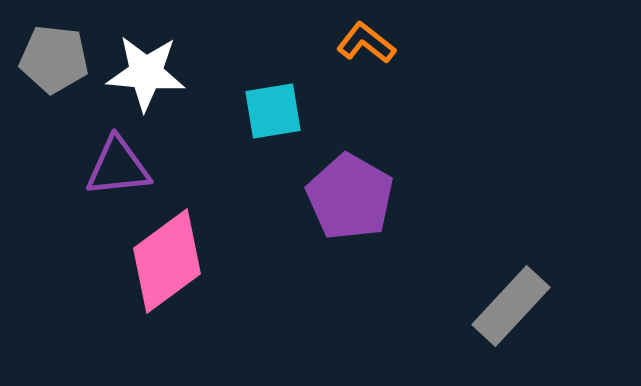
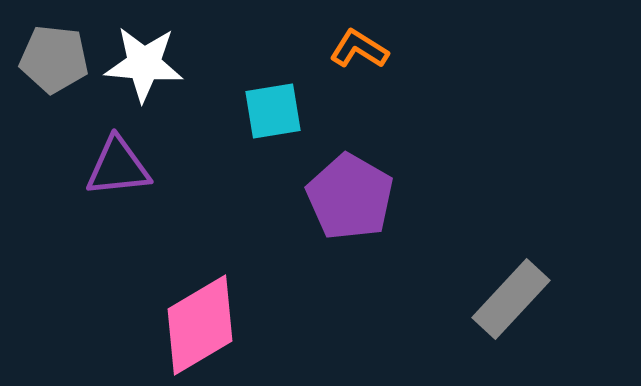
orange L-shape: moved 7 px left, 6 px down; rotated 6 degrees counterclockwise
white star: moved 2 px left, 9 px up
pink diamond: moved 33 px right, 64 px down; rotated 6 degrees clockwise
gray rectangle: moved 7 px up
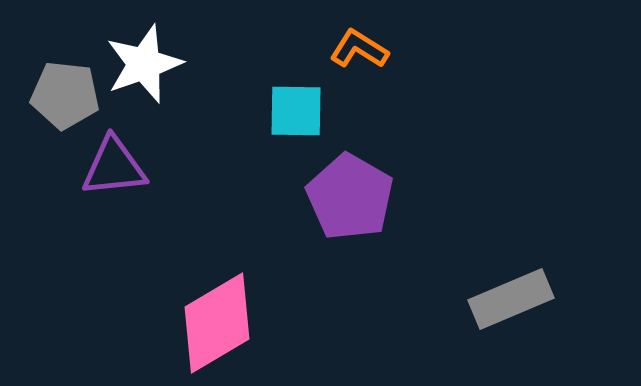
gray pentagon: moved 11 px right, 36 px down
white star: rotated 24 degrees counterclockwise
cyan square: moved 23 px right; rotated 10 degrees clockwise
purple triangle: moved 4 px left
gray rectangle: rotated 24 degrees clockwise
pink diamond: moved 17 px right, 2 px up
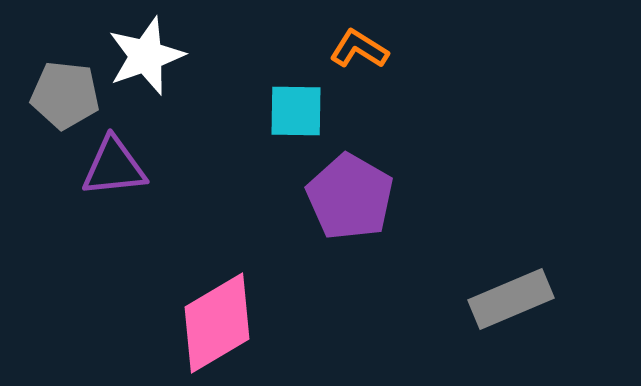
white star: moved 2 px right, 8 px up
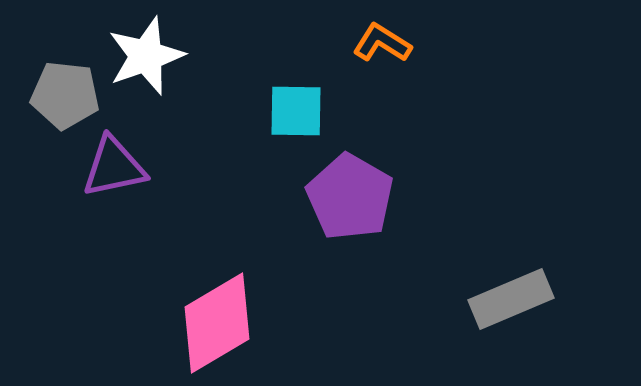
orange L-shape: moved 23 px right, 6 px up
purple triangle: rotated 6 degrees counterclockwise
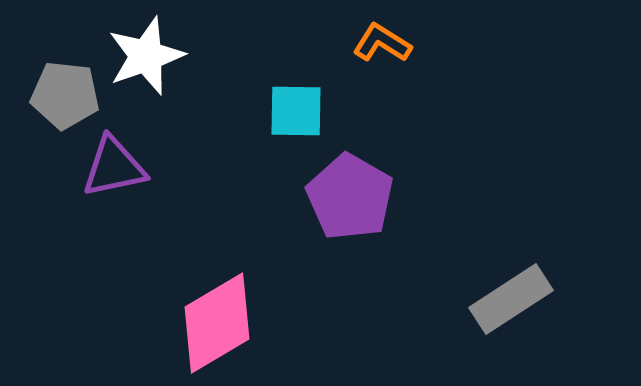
gray rectangle: rotated 10 degrees counterclockwise
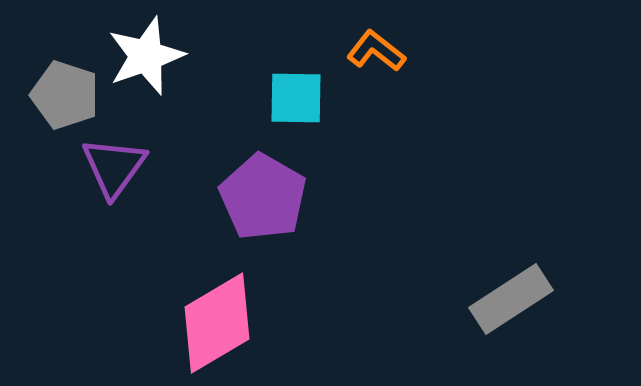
orange L-shape: moved 6 px left, 8 px down; rotated 6 degrees clockwise
gray pentagon: rotated 12 degrees clockwise
cyan square: moved 13 px up
purple triangle: rotated 42 degrees counterclockwise
purple pentagon: moved 87 px left
